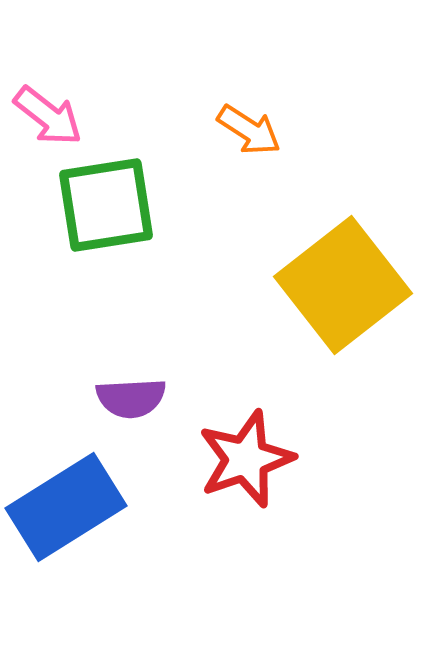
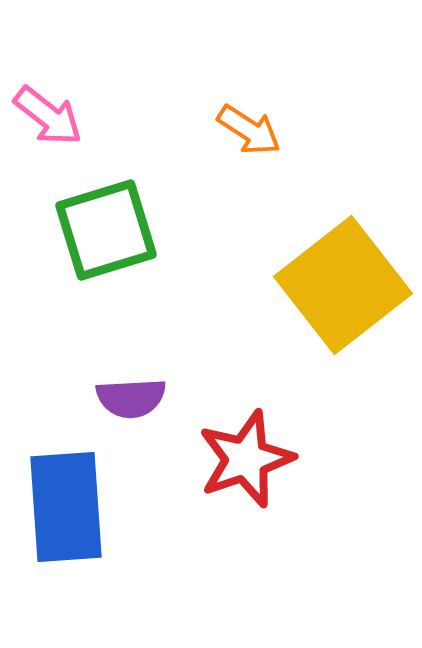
green square: moved 25 px down; rotated 8 degrees counterclockwise
blue rectangle: rotated 62 degrees counterclockwise
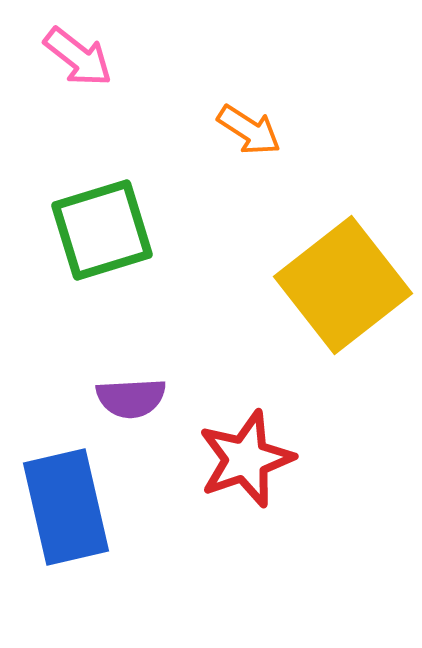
pink arrow: moved 30 px right, 59 px up
green square: moved 4 px left
blue rectangle: rotated 9 degrees counterclockwise
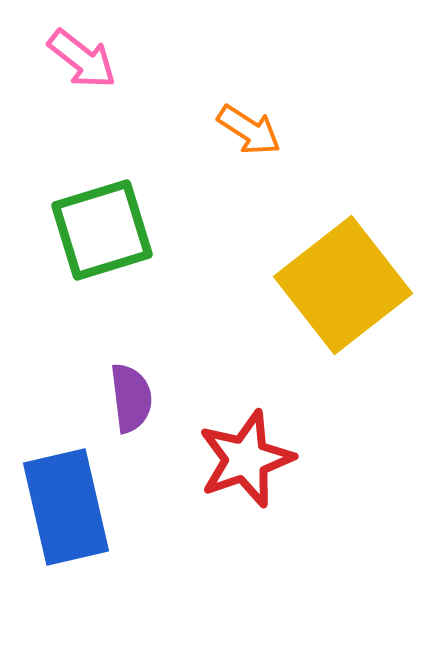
pink arrow: moved 4 px right, 2 px down
purple semicircle: rotated 94 degrees counterclockwise
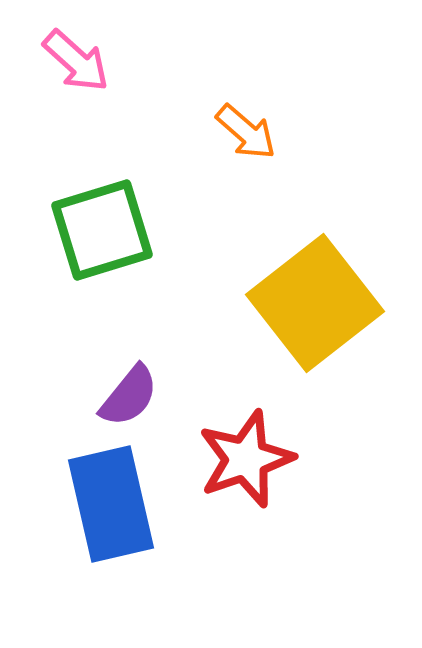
pink arrow: moved 6 px left, 2 px down; rotated 4 degrees clockwise
orange arrow: moved 3 px left, 2 px down; rotated 8 degrees clockwise
yellow square: moved 28 px left, 18 px down
purple semicircle: moved 2 px left, 2 px up; rotated 46 degrees clockwise
blue rectangle: moved 45 px right, 3 px up
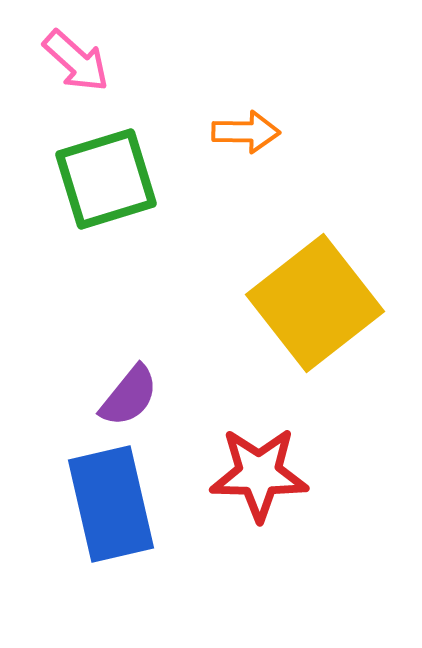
orange arrow: rotated 40 degrees counterclockwise
green square: moved 4 px right, 51 px up
red star: moved 13 px right, 15 px down; rotated 20 degrees clockwise
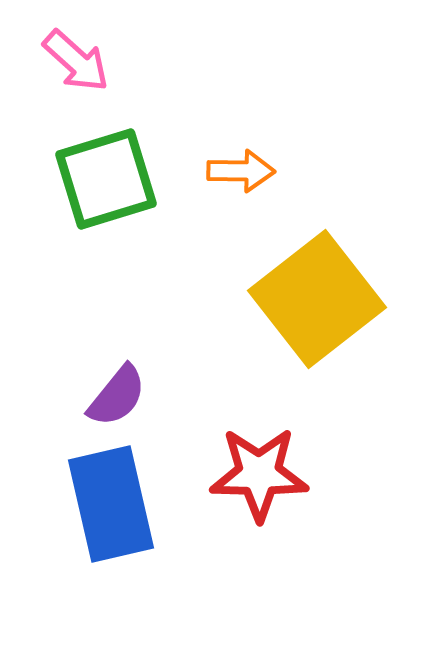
orange arrow: moved 5 px left, 39 px down
yellow square: moved 2 px right, 4 px up
purple semicircle: moved 12 px left
